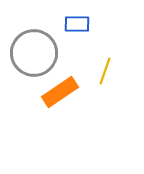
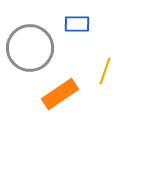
gray circle: moved 4 px left, 5 px up
orange rectangle: moved 2 px down
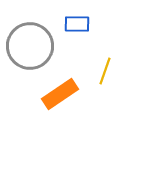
gray circle: moved 2 px up
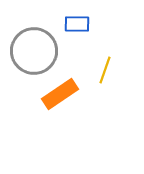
gray circle: moved 4 px right, 5 px down
yellow line: moved 1 px up
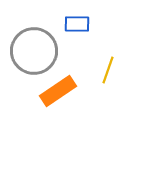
yellow line: moved 3 px right
orange rectangle: moved 2 px left, 3 px up
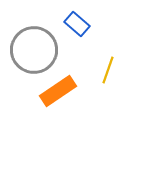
blue rectangle: rotated 40 degrees clockwise
gray circle: moved 1 px up
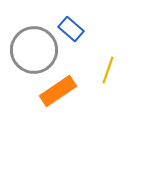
blue rectangle: moved 6 px left, 5 px down
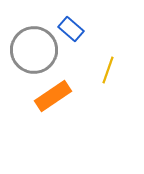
orange rectangle: moved 5 px left, 5 px down
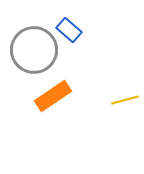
blue rectangle: moved 2 px left, 1 px down
yellow line: moved 17 px right, 30 px down; rotated 56 degrees clockwise
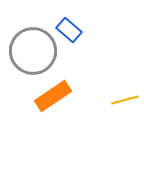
gray circle: moved 1 px left, 1 px down
